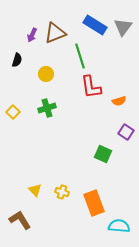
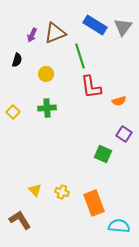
green cross: rotated 12 degrees clockwise
purple square: moved 2 px left, 2 px down
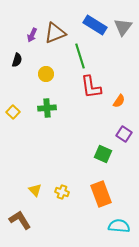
orange semicircle: rotated 40 degrees counterclockwise
orange rectangle: moved 7 px right, 9 px up
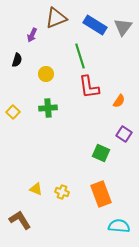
brown triangle: moved 1 px right, 15 px up
red L-shape: moved 2 px left
green cross: moved 1 px right
green square: moved 2 px left, 1 px up
yellow triangle: moved 1 px right, 1 px up; rotated 24 degrees counterclockwise
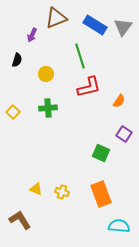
red L-shape: rotated 95 degrees counterclockwise
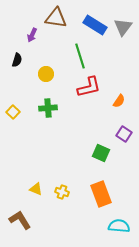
brown triangle: rotated 30 degrees clockwise
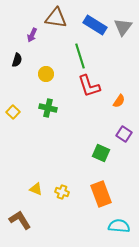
red L-shape: moved 1 px up; rotated 85 degrees clockwise
green cross: rotated 18 degrees clockwise
